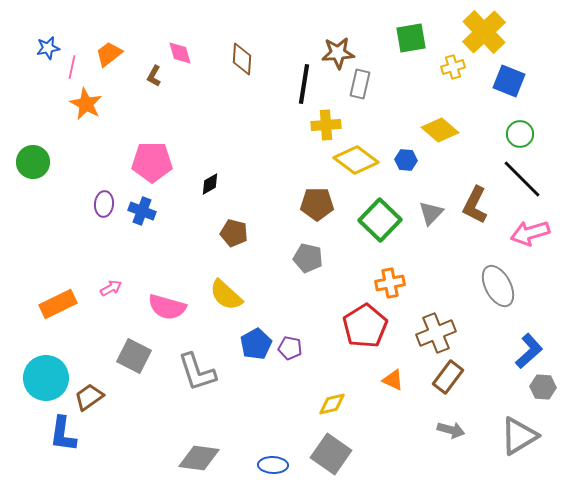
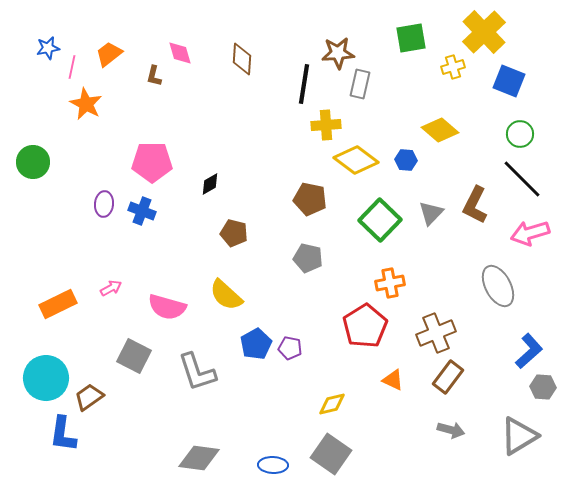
brown L-shape at (154, 76): rotated 15 degrees counterclockwise
brown pentagon at (317, 204): moved 7 px left, 5 px up; rotated 12 degrees clockwise
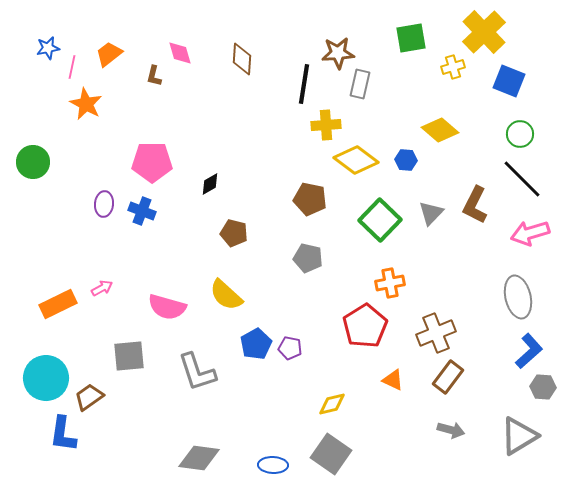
gray ellipse at (498, 286): moved 20 px right, 11 px down; rotated 15 degrees clockwise
pink arrow at (111, 288): moved 9 px left
gray square at (134, 356): moved 5 px left; rotated 32 degrees counterclockwise
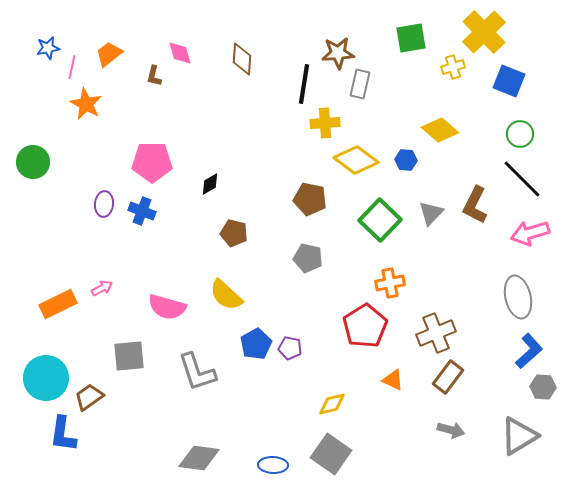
yellow cross at (326, 125): moved 1 px left, 2 px up
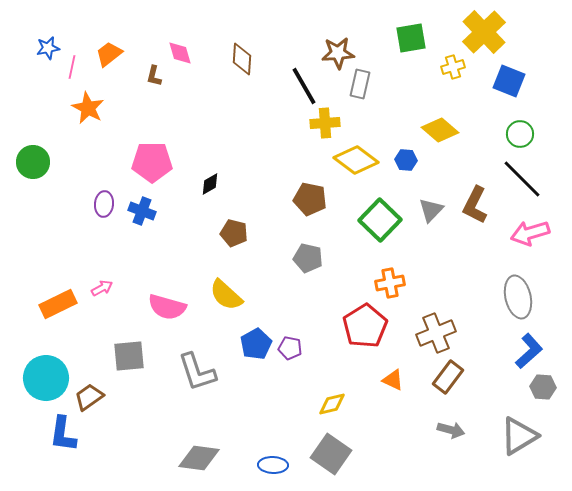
black line at (304, 84): moved 2 px down; rotated 39 degrees counterclockwise
orange star at (86, 104): moved 2 px right, 4 px down
gray triangle at (431, 213): moved 3 px up
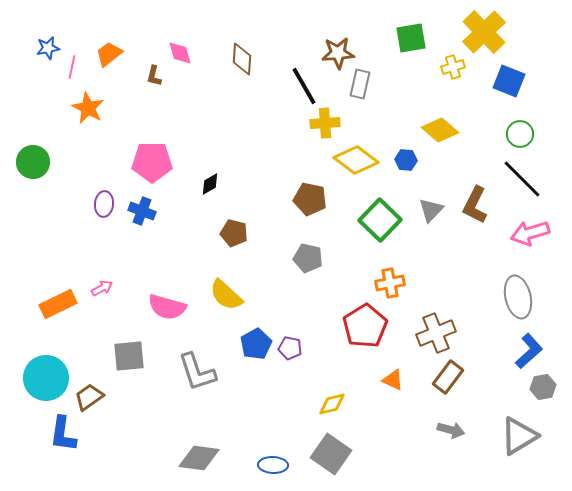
gray hexagon at (543, 387): rotated 15 degrees counterclockwise
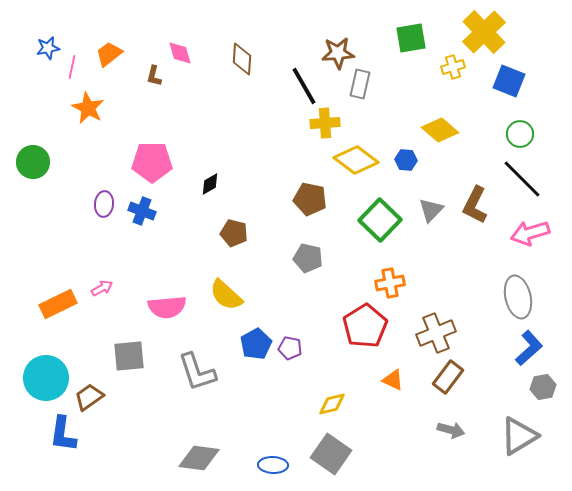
pink semicircle at (167, 307): rotated 21 degrees counterclockwise
blue L-shape at (529, 351): moved 3 px up
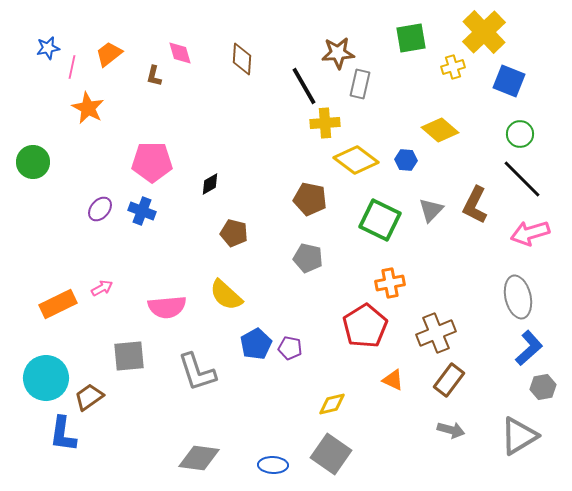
purple ellipse at (104, 204): moved 4 px left, 5 px down; rotated 35 degrees clockwise
green square at (380, 220): rotated 18 degrees counterclockwise
brown rectangle at (448, 377): moved 1 px right, 3 px down
